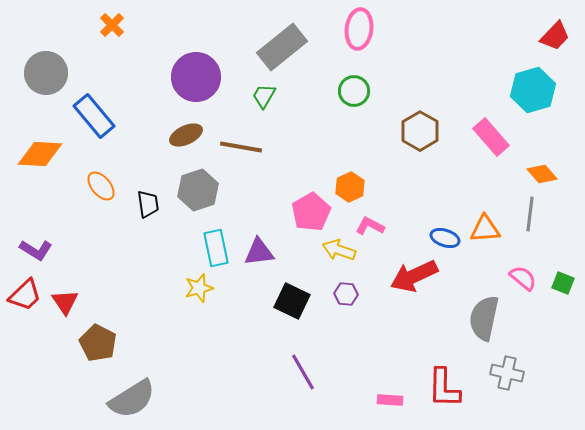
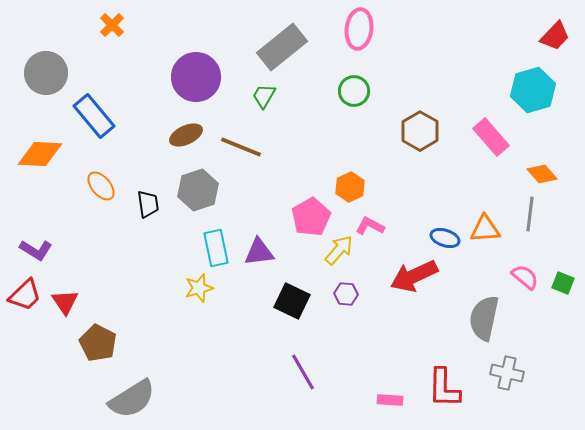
brown line at (241, 147): rotated 12 degrees clockwise
pink pentagon at (311, 212): moved 5 px down
yellow arrow at (339, 250): rotated 112 degrees clockwise
pink semicircle at (523, 278): moved 2 px right, 1 px up
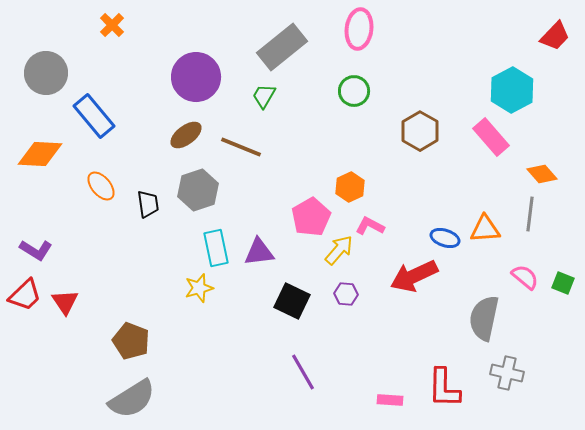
cyan hexagon at (533, 90): moved 21 px left; rotated 12 degrees counterclockwise
brown ellipse at (186, 135): rotated 12 degrees counterclockwise
brown pentagon at (98, 343): moved 33 px right, 2 px up; rotated 6 degrees counterclockwise
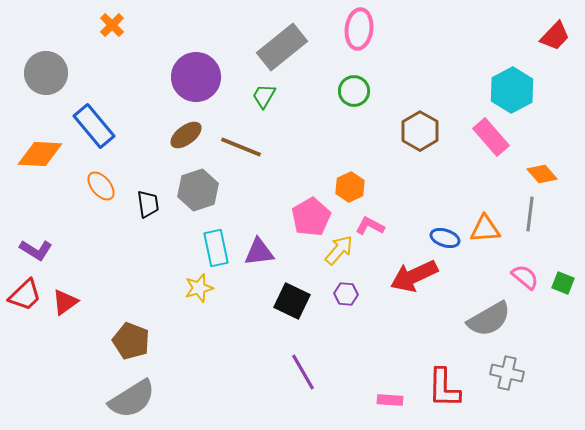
blue rectangle at (94, 116): moved 10 px down
red triangle at (65, 302): rotated 28 degrees clockwise
gray semicircle at (484, 318): moved 5 px right, 1 px down; rotated 132 degrees counterclockwise
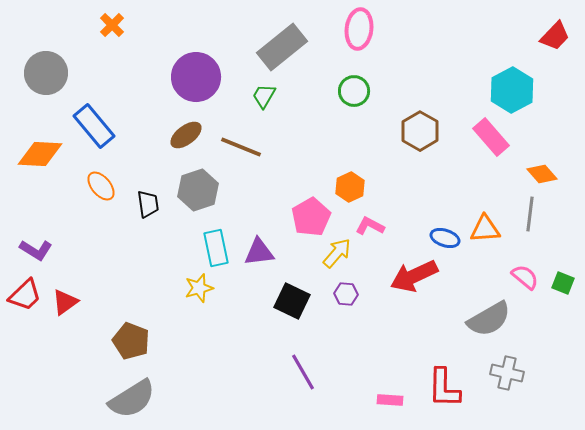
yellow arrow at (339, 250): moved 2 px left, 3 px down
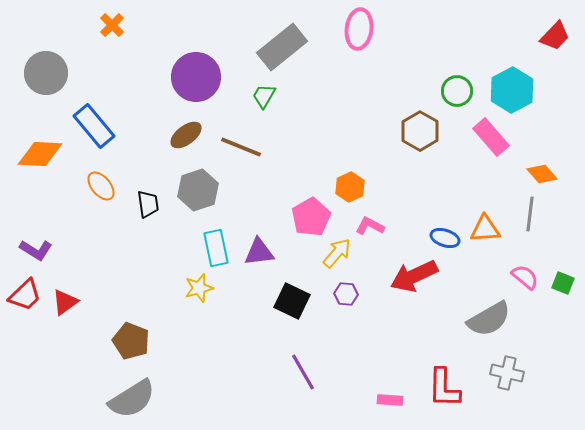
green circle at (354, 91): moved 103 px right
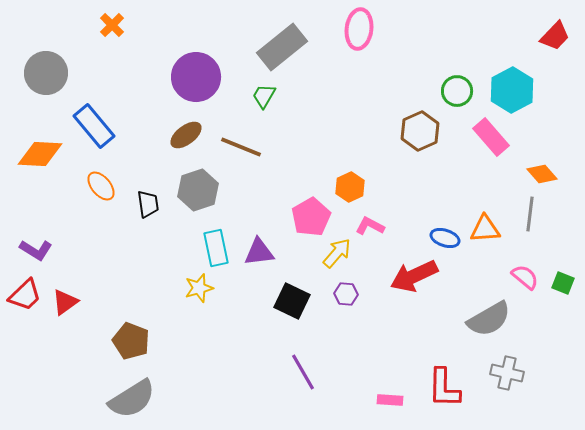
brown hexagon at (420, 131): rotated 6 degrees clockwise
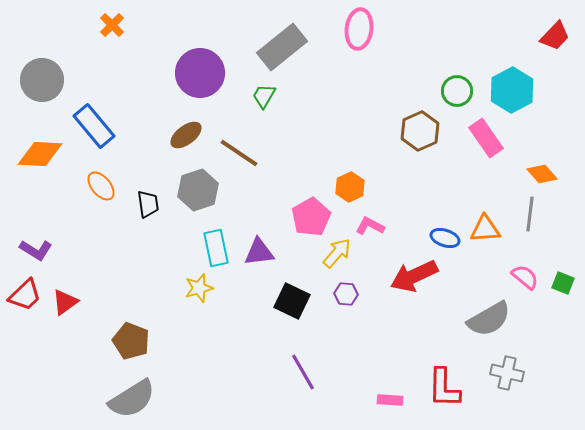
gray circle at (46, 73): moved 4 px left, 7 px down
purple circle at (196, 77): moved 4 px right, 4 px up
pink rectangle at (491, 137): moved 5 px left, 1 px down; rotated 6 degrees clockwise
brown line at (241, 147): moved 2 px left, 6 px down; rotated 12 degrees clockwise
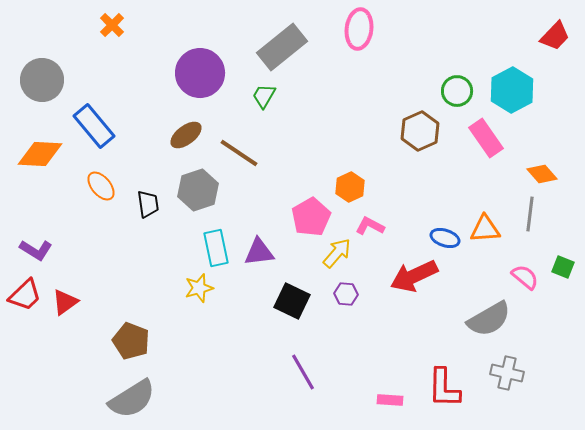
green square at (563, 283): moved 16 px up
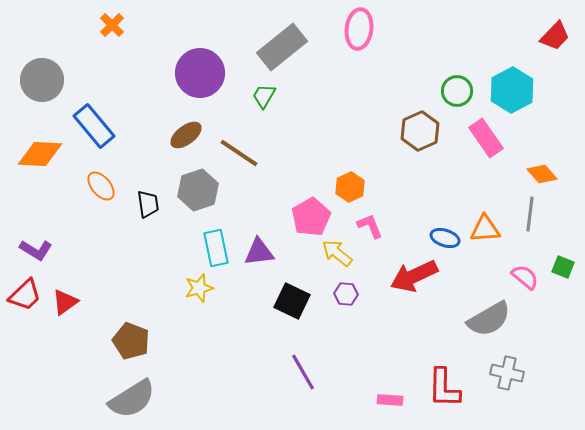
pink L-shape at (370, 226): rotated 40 degrees clockwise
yellow arrow at (337, 253): rotated 92 degrees counterclockwise
